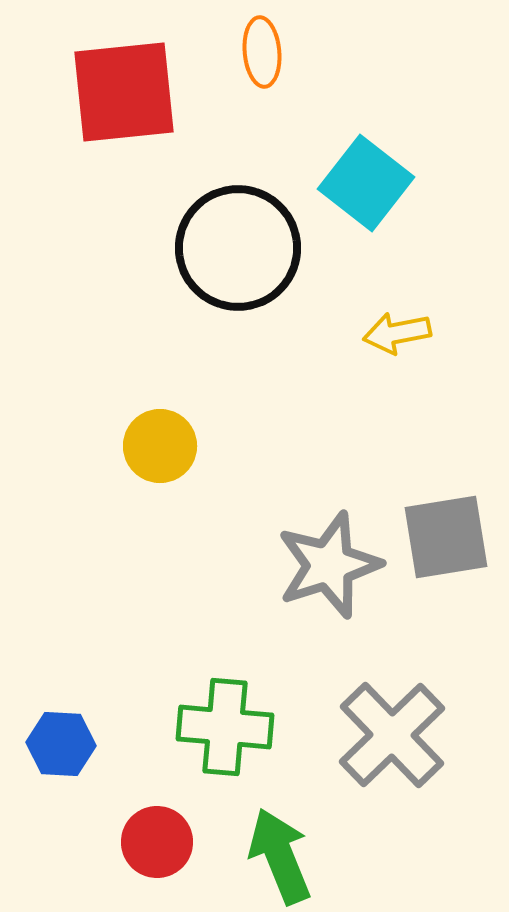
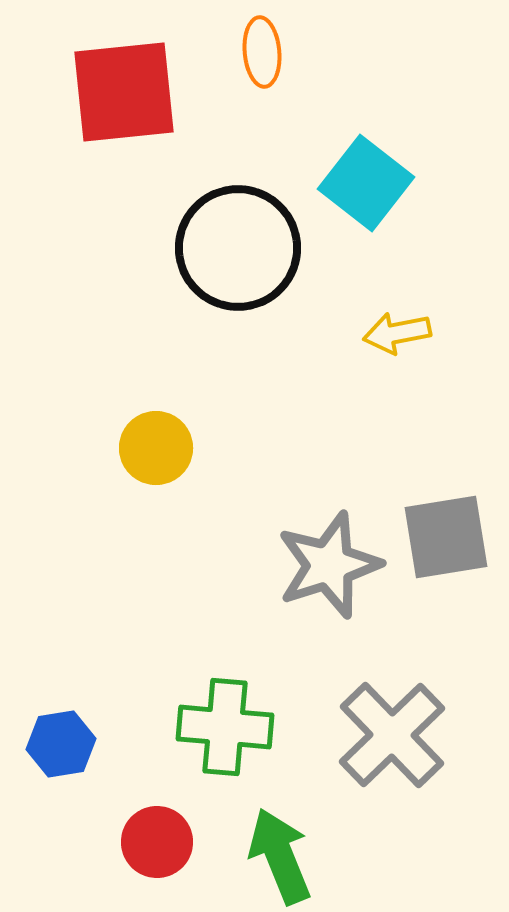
yellow circle: moved 4 px left, 2 px down
blue hexagon: rotated 12 degrees counterclockwise
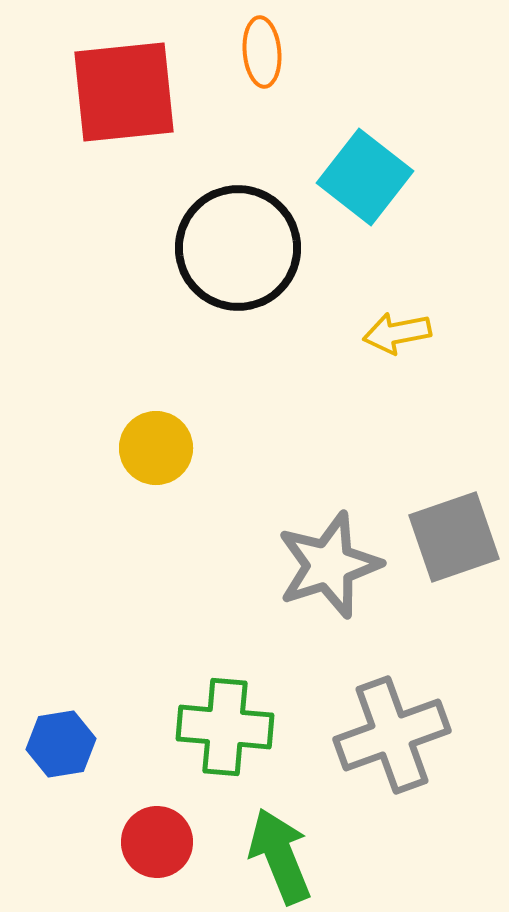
cyan square: moved 1 px left, 6 px up
gray square: moved 8 px right; rotated 10 degrees counterclockwise
gray cross: rotated 24 degrees clockwise
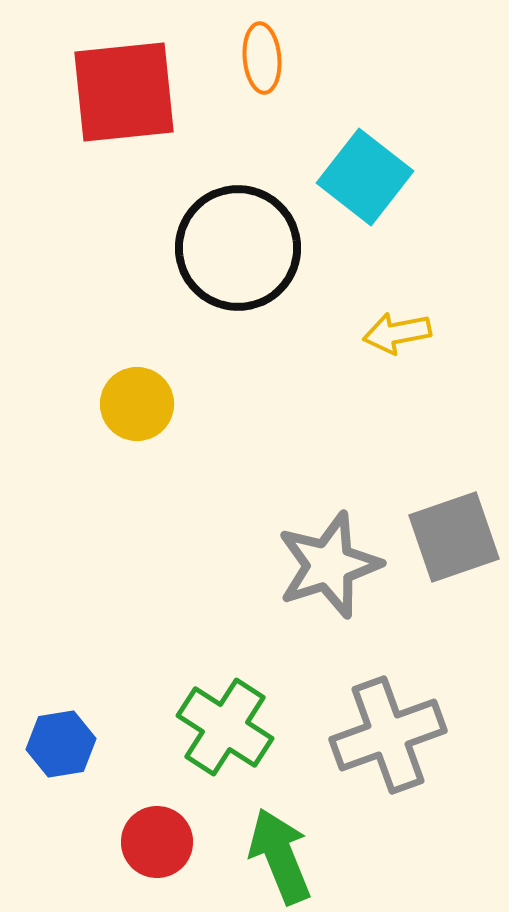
orange ellipse: moved 6 px down
yellow circle: moved 19 px left, 44 px up
green cross: rotated 28 degrees clockwise
gray cross: moved 4 px left
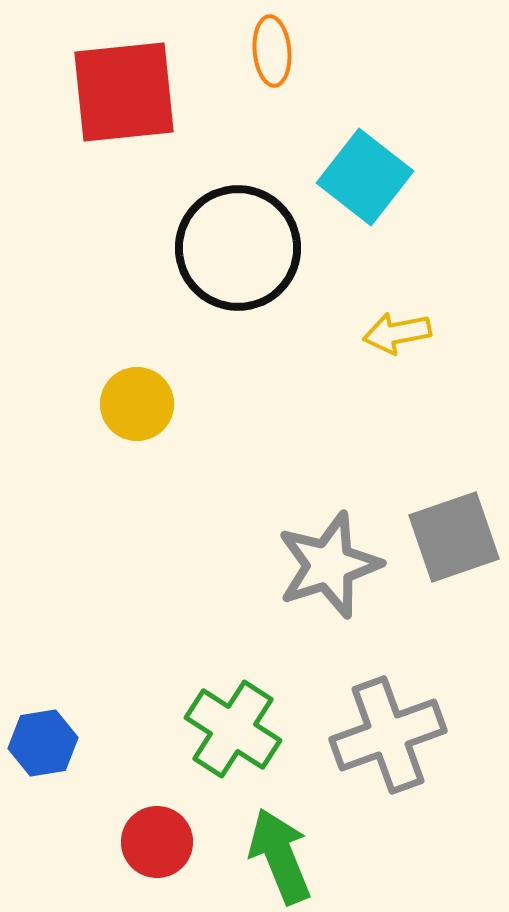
orange ellipse: moved 10 px right, 7 px up
green cross: moved 8 px right, 2 px down
blue hexagon: moved 18 px left, 1 px up
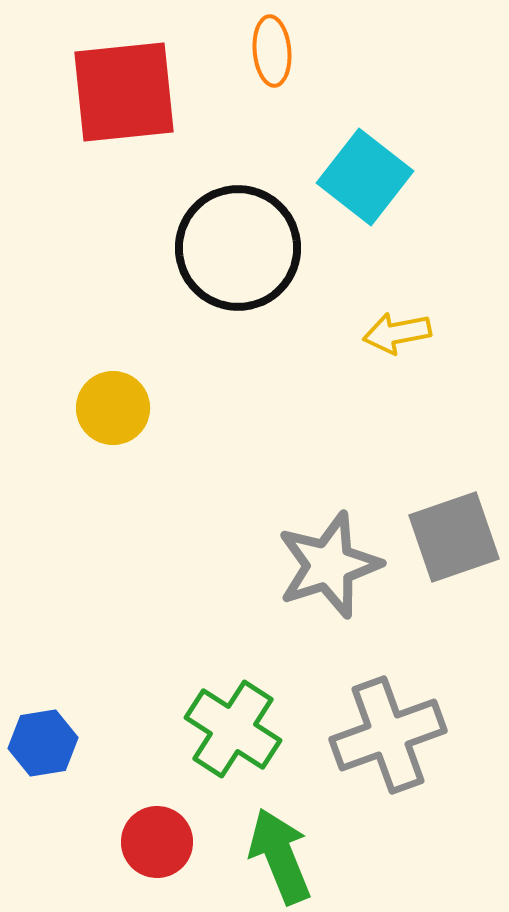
yellow circle: moved 24 px left, 4 px down
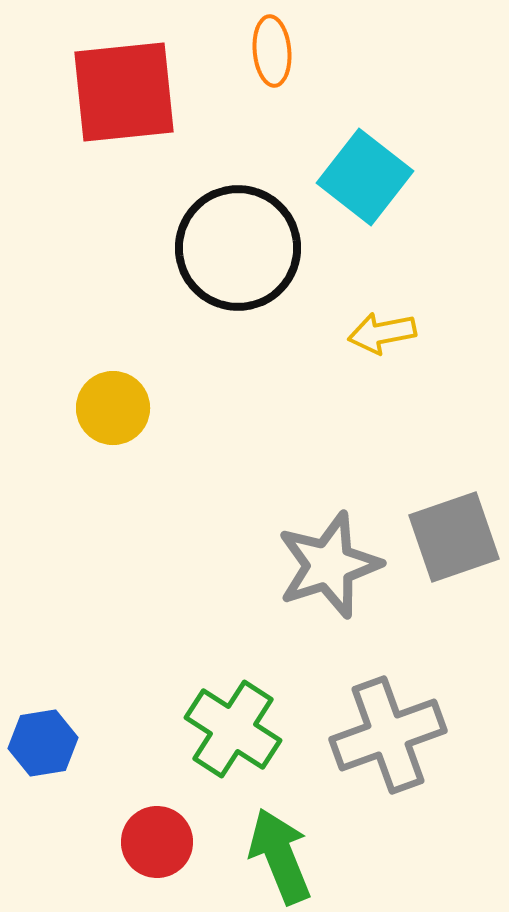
yellow arrow: moved 15 px left
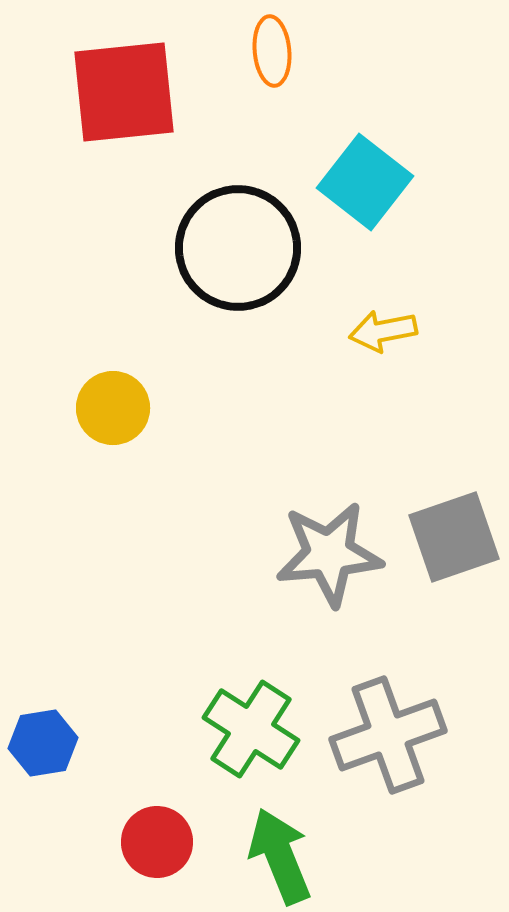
cyan square: moved 5 px down
yellow arrow: moved 1 px right, 2 px up
gray star: moved 11 px up; rotated 13 degrees clockwise
green cross: moved 18 px right
